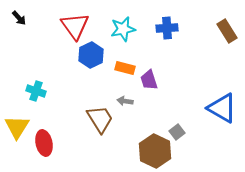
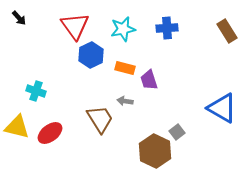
yellow triangle: rotated 48 degrees counterclockwise
red ellipse: moved 6 px right, 10 px up; rotated 65 degrees clockwise
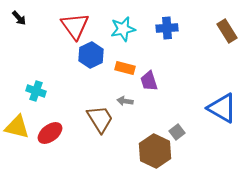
purple trapezoid: moved 1 px down
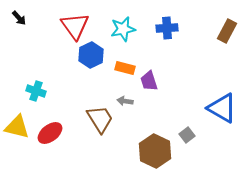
brown rectangle: rotated 60 degrees clockwise
gray square: moved 10 px right, 3 px down
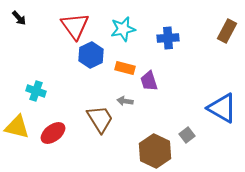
blue cross: moved 1 px right, 10 px down
red ellipse: moved 3 px right
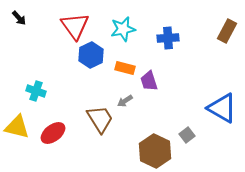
gray arrow: rotated 42 degrees counterclockwise
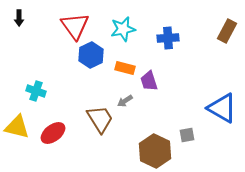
black arrow: rotated 42 degrees clockwise
gray square: rotated 28 degrees clockwise
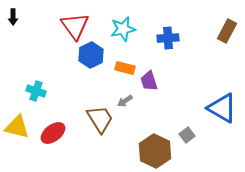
black arrow: moved 6 px left, 1 px up
gray square: rotated 28 degrees counterclockwise
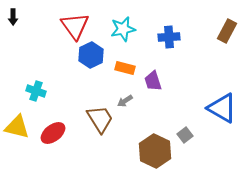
blue cross: moved 1 px right, 1 px up
purple trapezoid: moved 4 px right
gray square: moved 2 px left
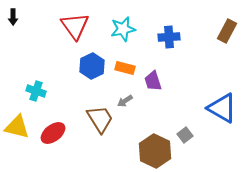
blue hexagon: moved 1 px right, 11 px down
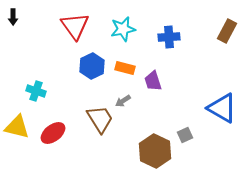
gray arrow: moved 2 px left
gray square: rotated 14 degrees clockwise
